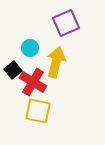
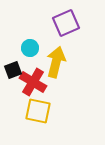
black square: rotated 18 degrees clockwise
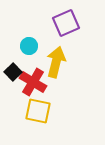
cyan circle: moved 1 px left, 2 px up
black square: moved 2 px down; rotated 24 degrees counterclockwise
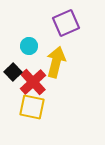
red cross: rotated 16 degrees clockwise
yellow square: moved 6 px left, 4 px up
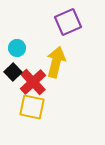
purple square: moved 2 px right, 1 px up
cyan circle: moved 12 px left, 2 px down
